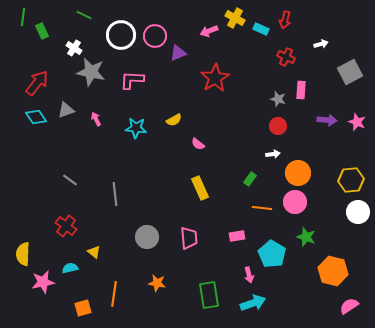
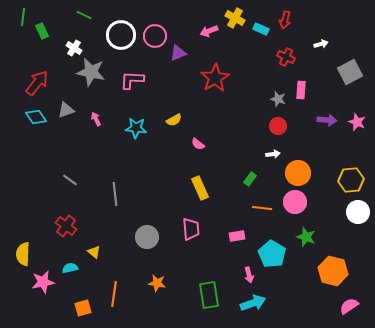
pink trapezoid at (189, 238): moved 2 px right, 9 px up
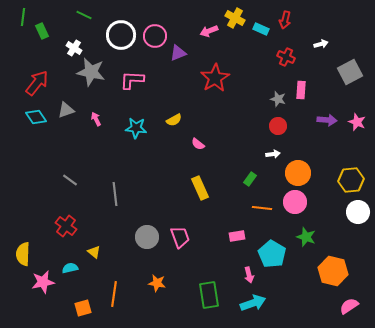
pink trapezoid at (191, 229): moved 11 px left, 8 px down; rotated 15 degrees counterclockwise
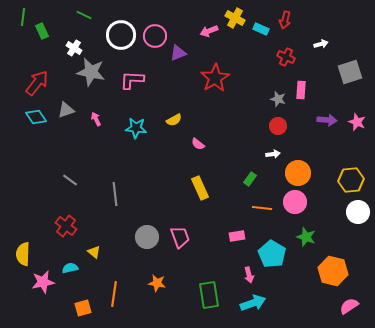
gray square at (350, 72): rotated 10 degrees clockwise
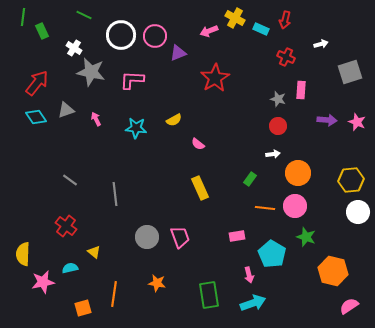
pink circle at (295, 202): moved 4 px down
orange line at (262, 208): moved 3 px right
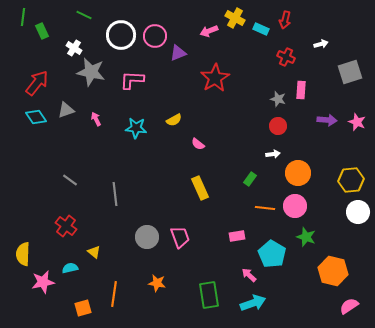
pink arrow at (249, 275): rotated 147 degrees clockwise
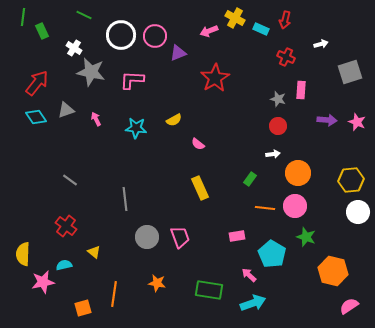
gray line at (115, 194): moved 10 px right, 5 px down
cyan semicircle at (70, 268): moved 6 px left, 3 px up
green rectangle at (209, 295): moved 5 px up; rotated 72 degrees counterclockwise
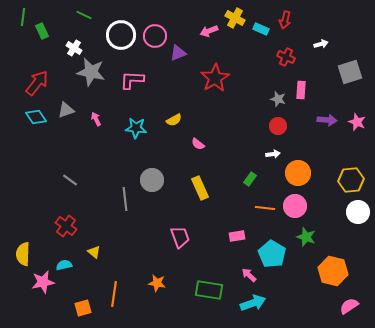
gray circle at (147, 237): moved 5 px right, 57 px up
